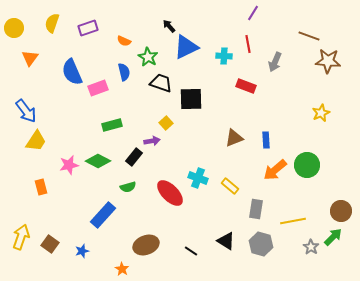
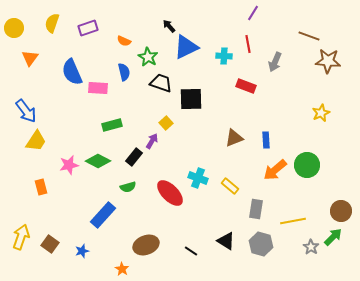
pink rectangle at (98, 88): rotated 24 degrees clockwise
purple arrow at (152, 141): rotated 49 degrees counterclockwise
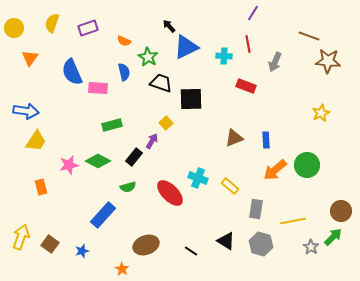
blue arrow at (26, 111): rotated 45 degrees counterclockwise
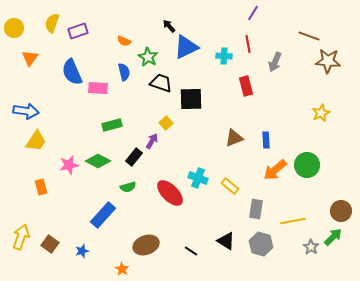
purple rectangle at (88, 28): moved 10 px left, 3 px down
red rectangle at (246, 86): rotated 54 degrees clockwise
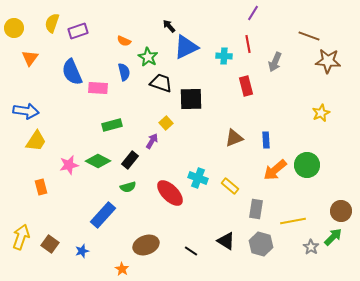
black rectangle at (134, 157): moved 4 px left, 3 px down
